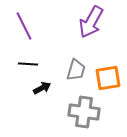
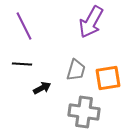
black line: moved 6 px left
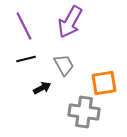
purple arrow: moved 21 px left
black line: moved 4 px right, 5 px up; rotated 18 degrees counterclockwise
gray trapezoid: moved 12 px left, 5 px up; rotated 45 degrees counterclockwise
orange square: moved 4 px left, 5 px down
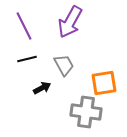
black line: moved 1 px right
gray cross: moved 2 px right
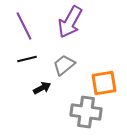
gray trapezoid: rotated 100 degrees counterclockwise
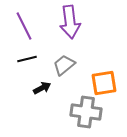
purple arrow: rotated 36 degrees counterclockwise
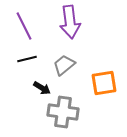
black arrow: rotated 60 degrees clockwise
gray cross: moved 23 px left
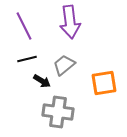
black arrow: moved 7 px up
gray cross: moved 5 px left
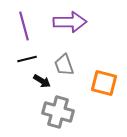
purple arrow: rotated 84 degrees counterclockwise
purple line: rotated 12 degrees clockwise
gray trapezoid: rotated 70 degrees counterclockwise
orange square: rotated 24 degrees clockwise
gray cross: rotated 8 degrees clockwise
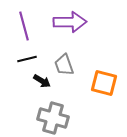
gray cross: moved 5 px left, 6 px down
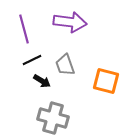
purple arrow: rotated 8 degrees clockwise
purple line: moved 3 px down
black line: moved 5 px right, 1 px down; rotated 12 degrees counterclockwise
gray trapezoid: moved 1 px right
orange square: moved 2 px right, 2 px up
